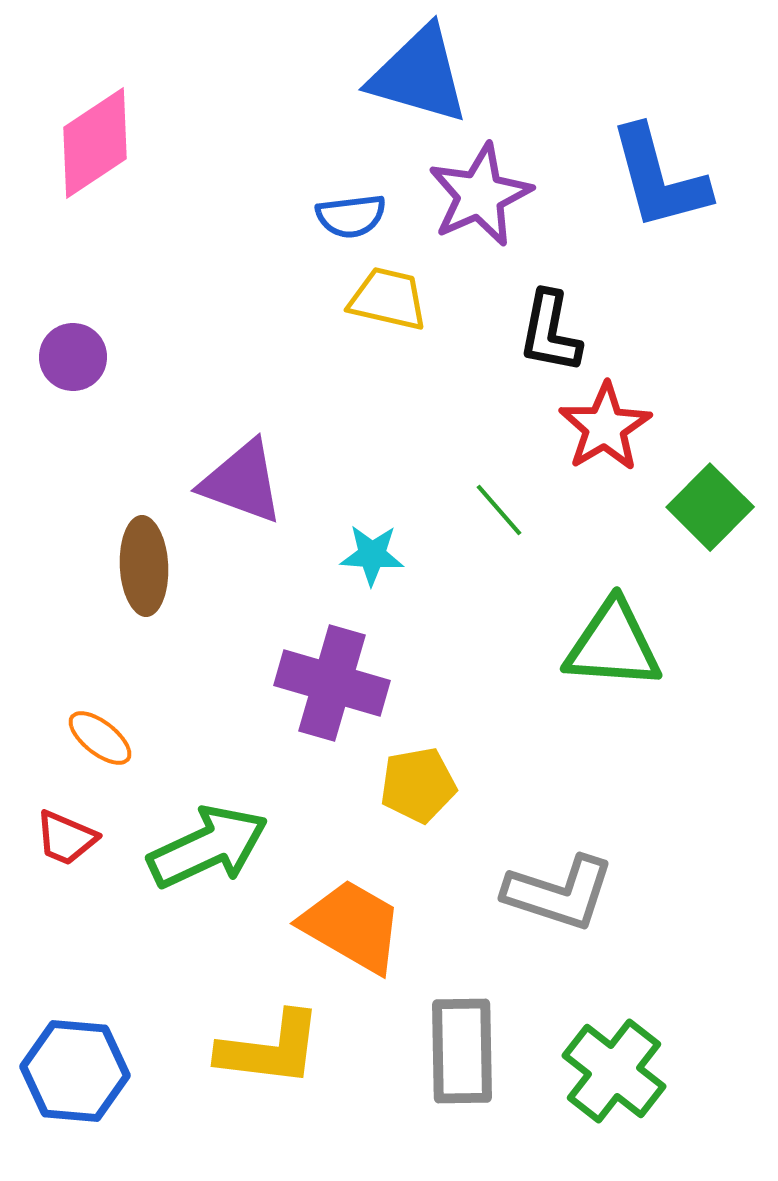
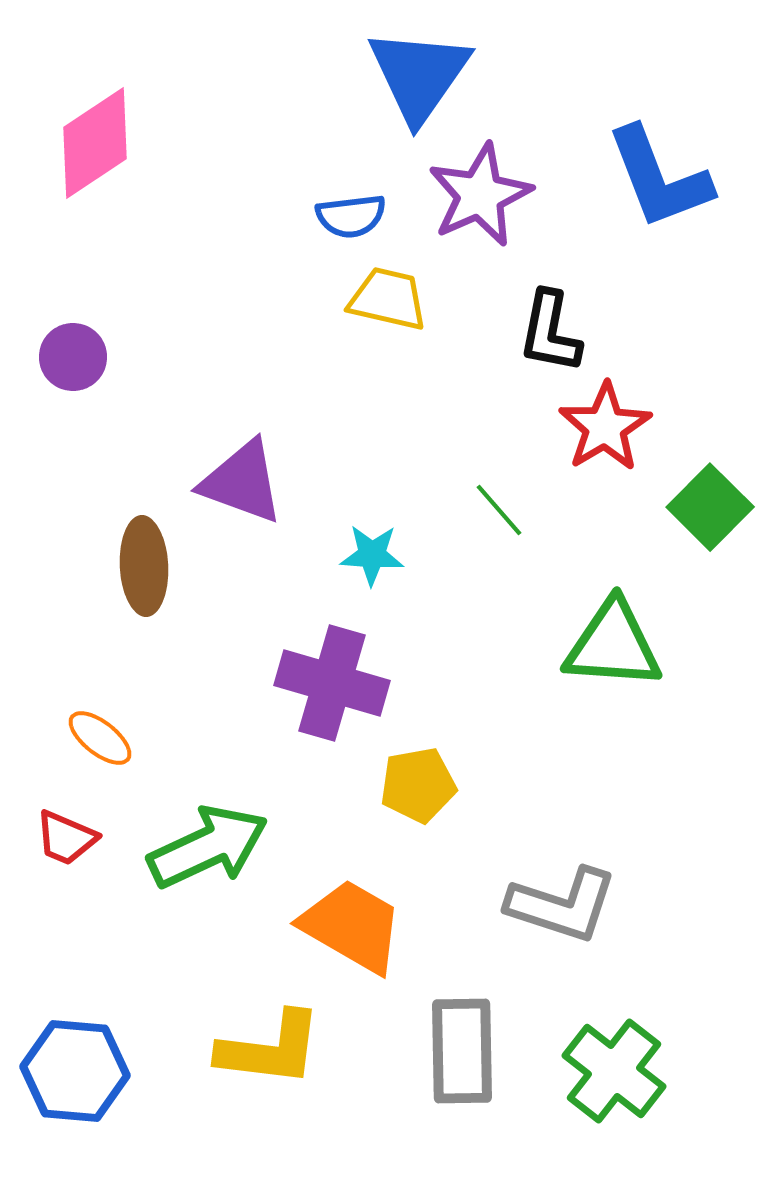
blue triangle: rotated 49 degrees clockwise
blue L-shape: rotated 6 degrees counterclockwise
gray L-shape: moved 3 px right, 12 px down
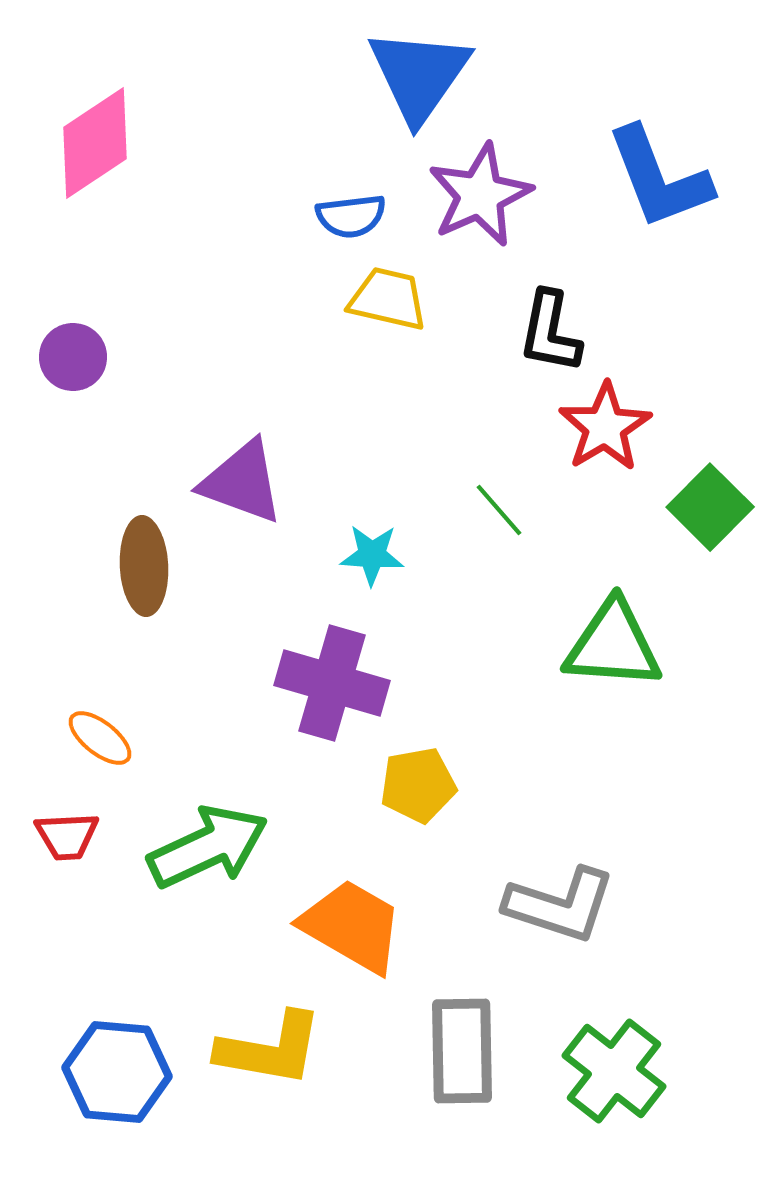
red trapezoid: moved 1 px right, 2 px up; rotated 26 degrees counterclockwise
gray L-shape: moved 2 px left
yellow L-shape: rotated 3 degrees clockwise
blue hexagon: moved 42 px right, 1 px down
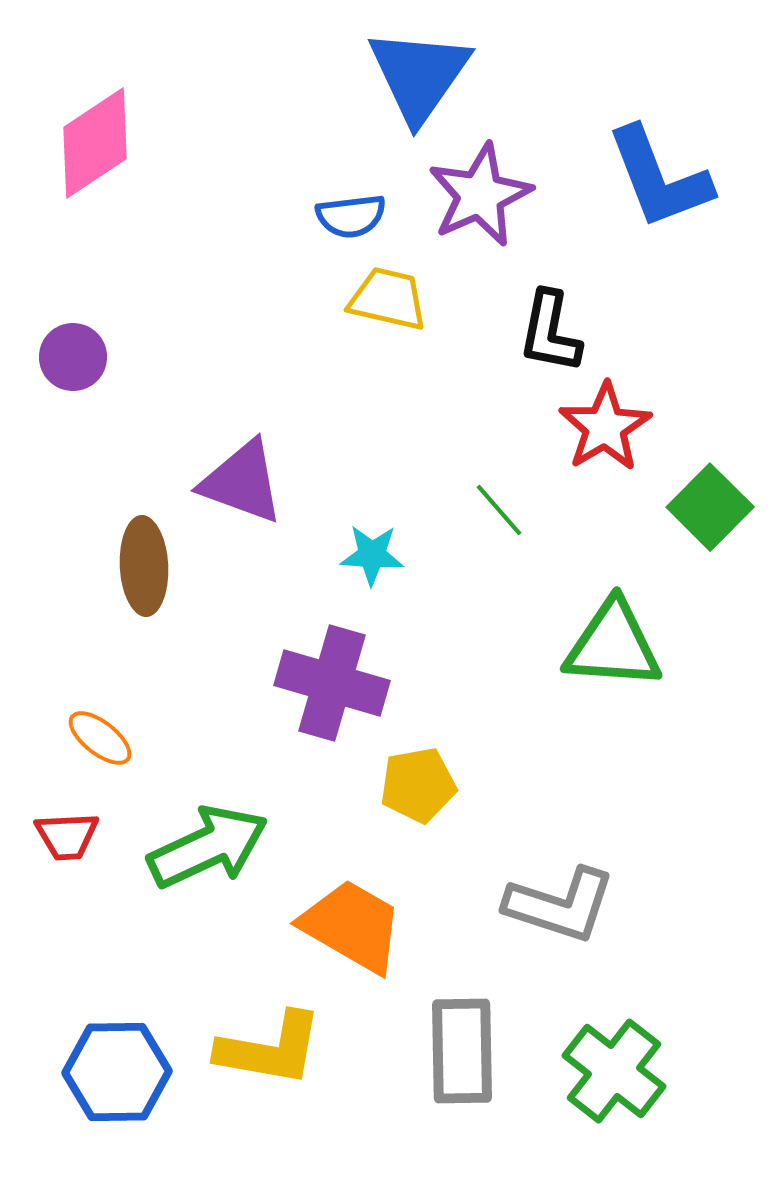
blue hexagon: rotated 6 degrees counterclockwise
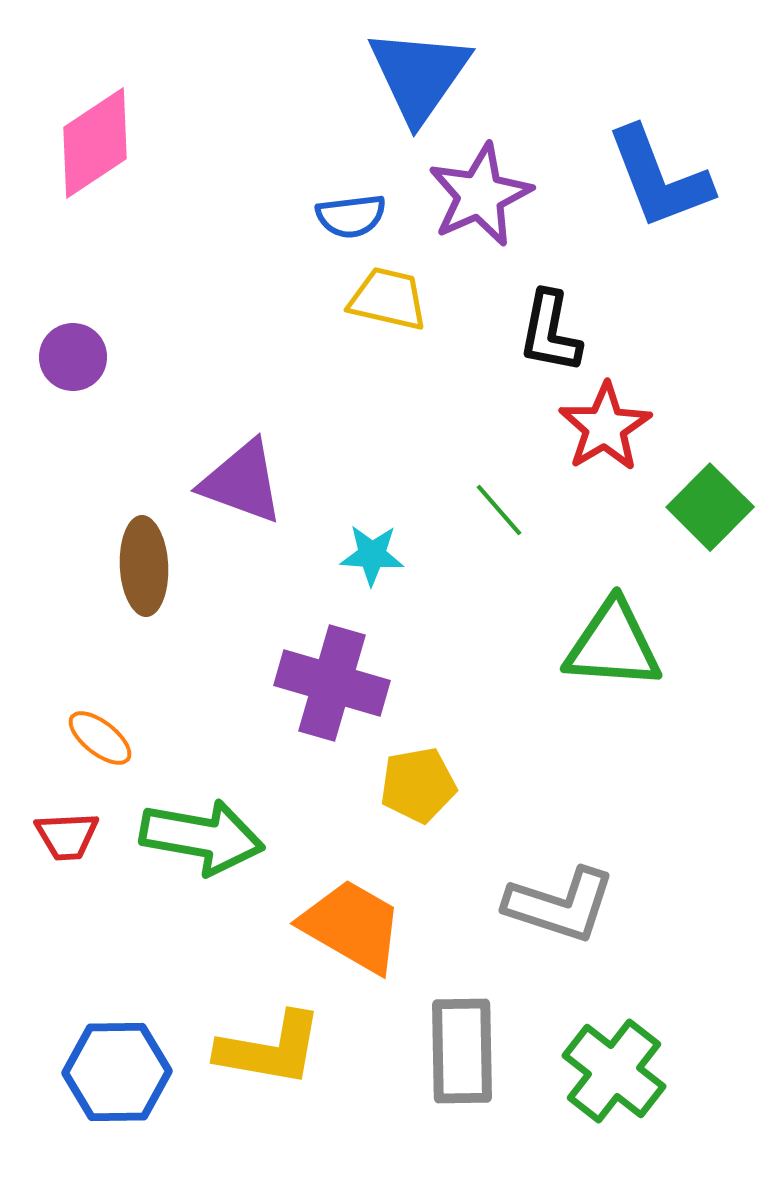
green arrow: moved 6 px left, 10 px up; rotated 35 degrees clockwise
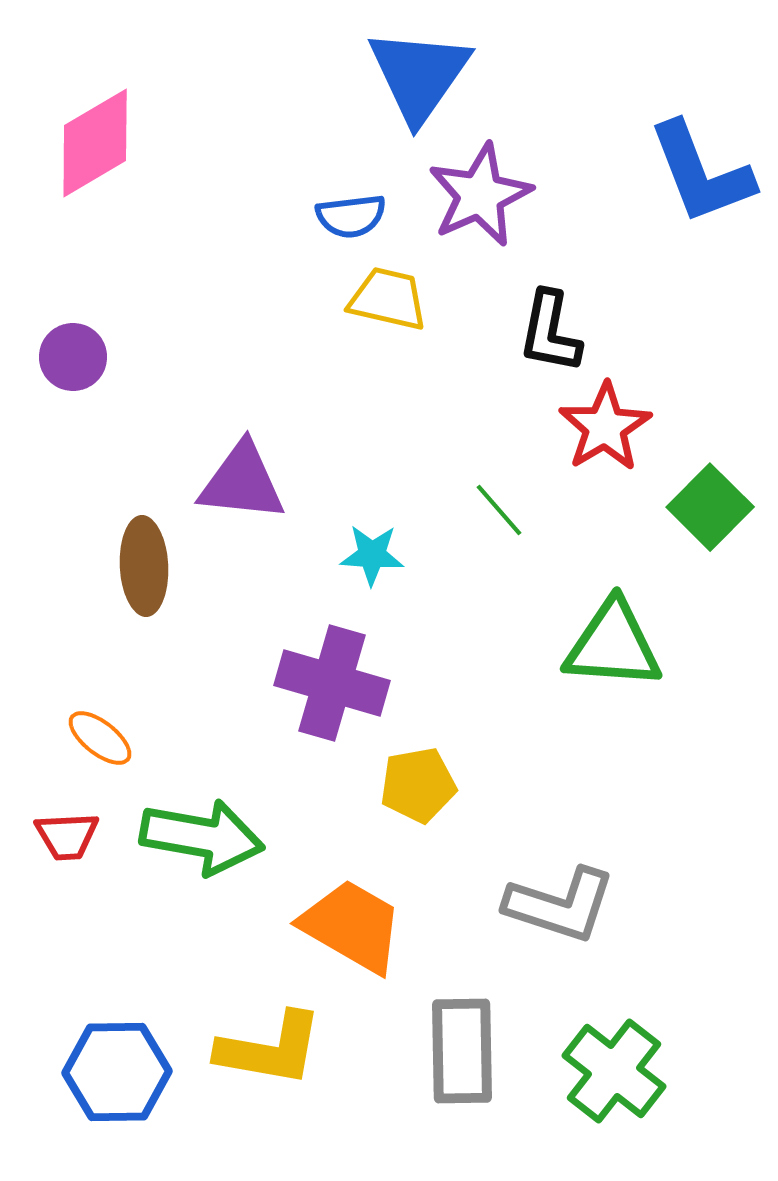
pink diamond: rotated 3 degrees clockwise
blue L-shape: moved 42 px right, 5 px up
purple triangle: rotated 14 degrees counterclockwise
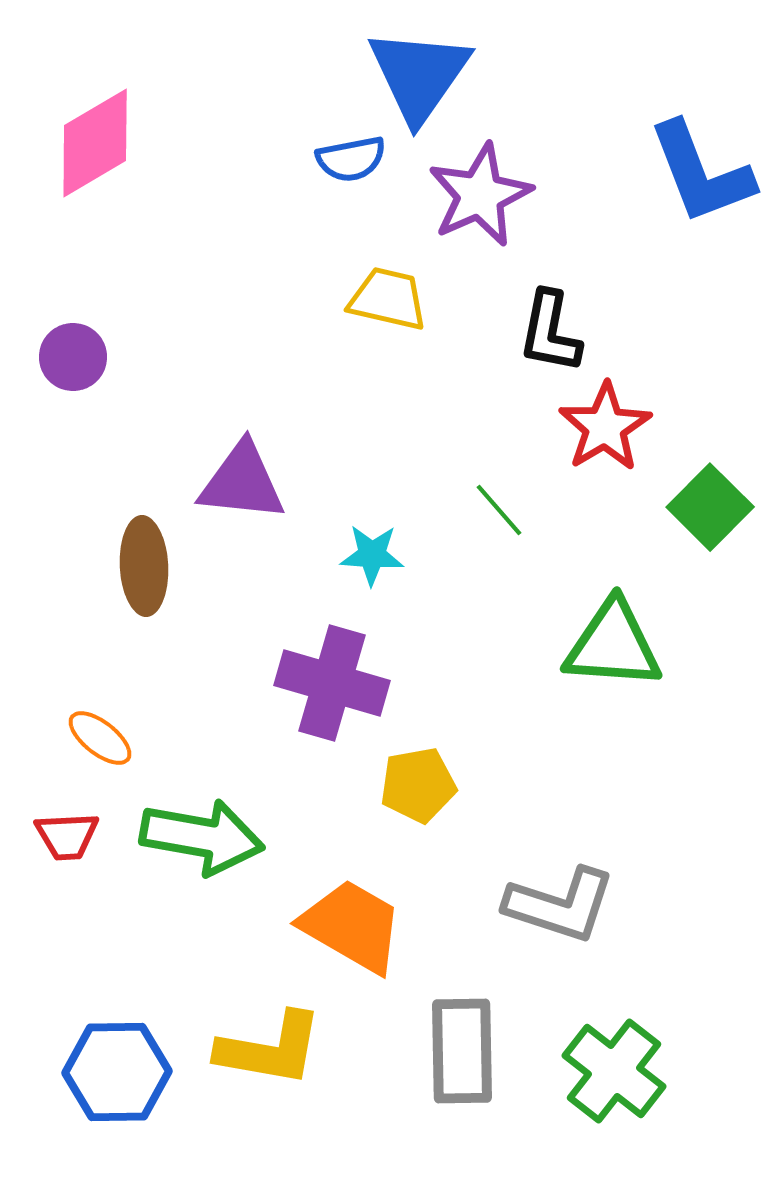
blue semicircle: moved 57 px up; rotated 4 degrees counterclockwise
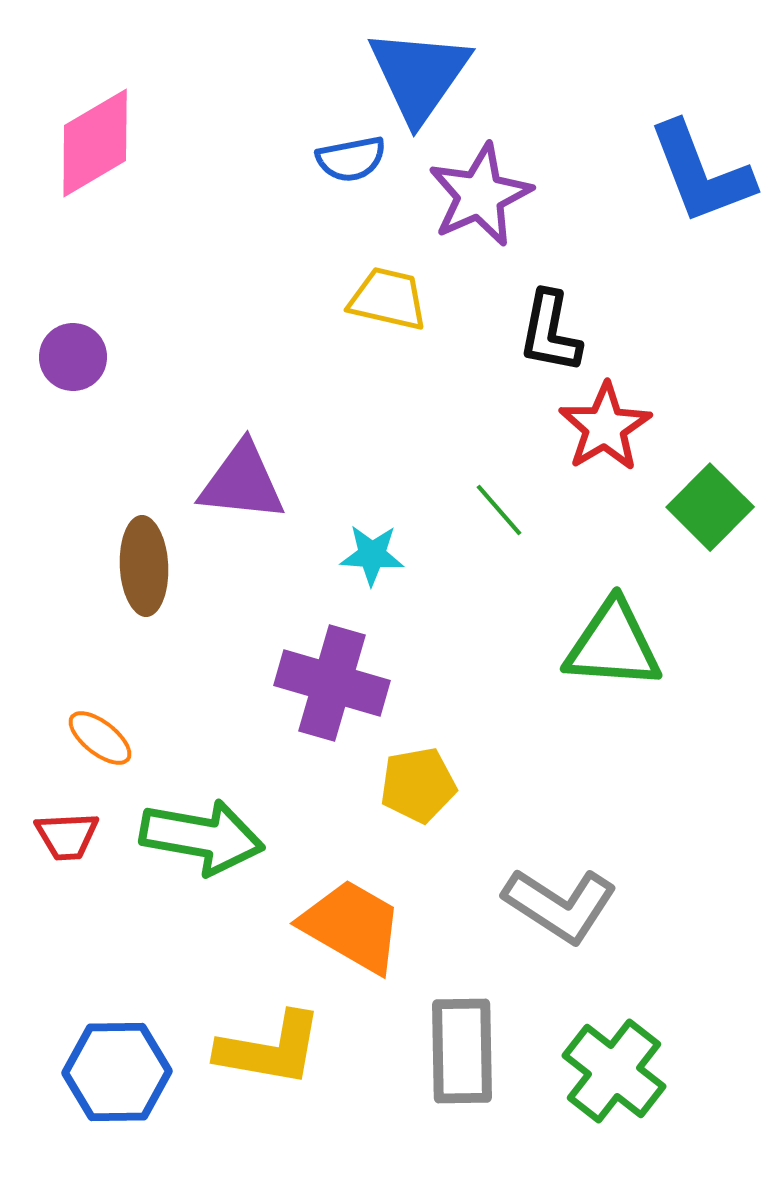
gray L-shape: rotated 15 degrees clockwise
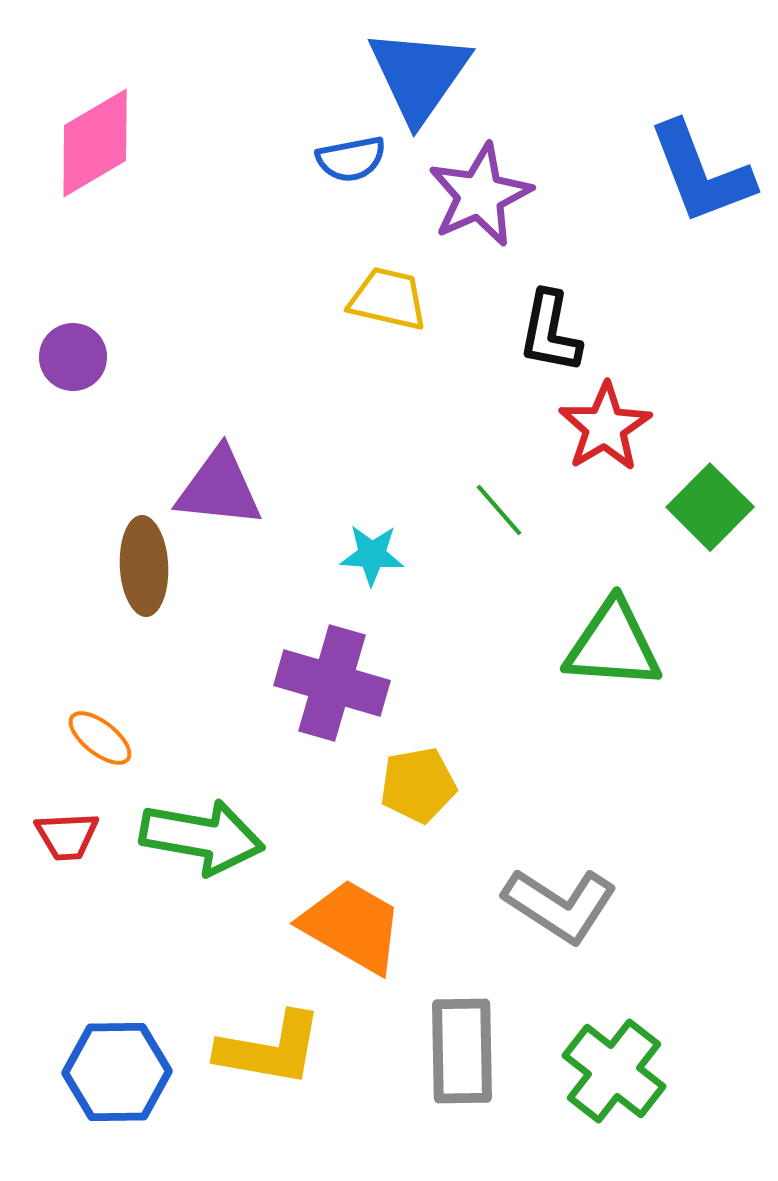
purple triangle: moved 23 px left, 6 px down
